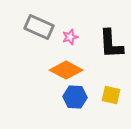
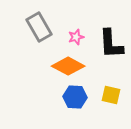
gray rectangle: rotated 36 degrees clockwise
pink star: moved 6 px right
orange diamond: moved 2 px right, 4 px up
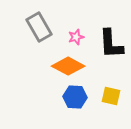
yellow square: moved 1 px down
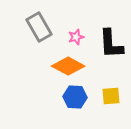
yellow square: rotated 18 degrees counterclockwise
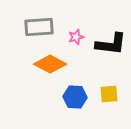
gray rectangle: rotated 64 degrees counterclockwise
black L-shape: rotated 80 degrees counterclockwise
orange diamond: moved 18 px left, 2 px up
yellow square: moved 2 px left, 2 px up
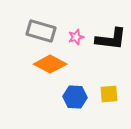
gray rectangle: moved 2 px right, 4 px down; rotated 20 degrees clockwise
black L-shape: moved 5 px up
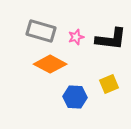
yellow square: moved 10 px up; rotated 18 degrees counterclockwise
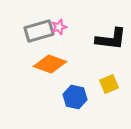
gray rectangle: moved 2 px left; rotated 32 degrees counterclockwise
pink star: moved 17 px left, 10 px up
orange diamond: rotated 8 degrees counterclockwise
blue hexagon: rotated 10 degrees clockwise
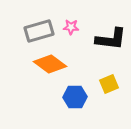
pink star: moved 12 px right; rotated 21 degrees clockwise
orange diamond: rotated 16 degrees clockwise
blue hexagon: rotated 15 degrees counterclockwise
